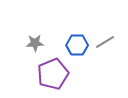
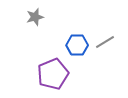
gray star: moved 26 px up; rotated 12 degrees counterclockwise
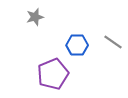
gray line: moved 8 px right; rotated 66 degrees clockwise
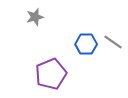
blue hexagon: moved 9 px right, 1 px up
purple pentagon: moved 2 px left
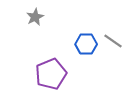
gray star: rotated 12 degrees counterclockwise
gray line: moved 1 px up
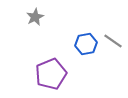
blue hexagon: rotated 10 degrees counterclockwise
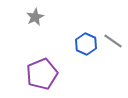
blue hexagon: rotated 25 degrees counterclockwise
purple pentagon: moved 9 px left
